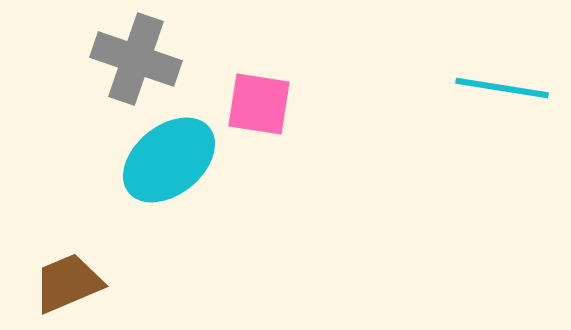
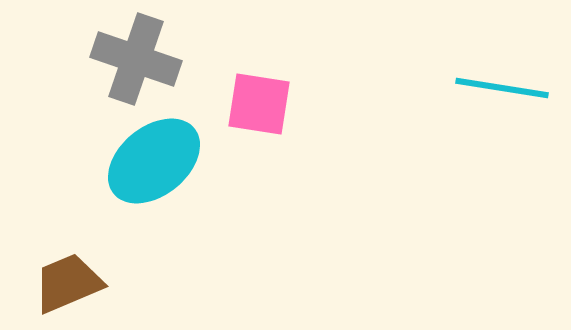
cyan ellipse: moved 15 px left, 1 px down
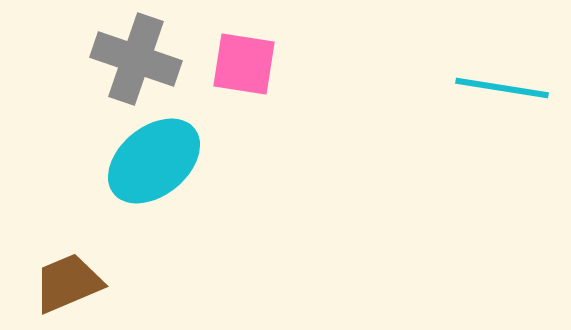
pink square: moved 15 px left, 40 px up
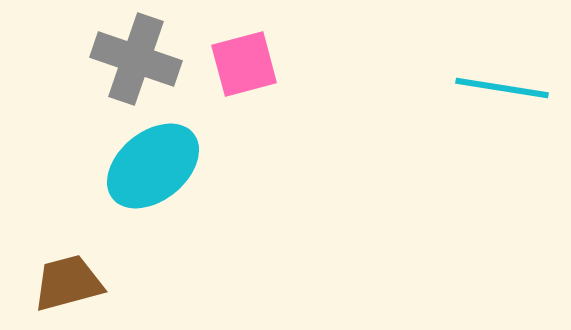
pink square: rotated 24 degrees counterclockwise
cyan ellipse: moved 1 px left, 5 px down
brown trapezoid: rotated 8 degrees clockwise
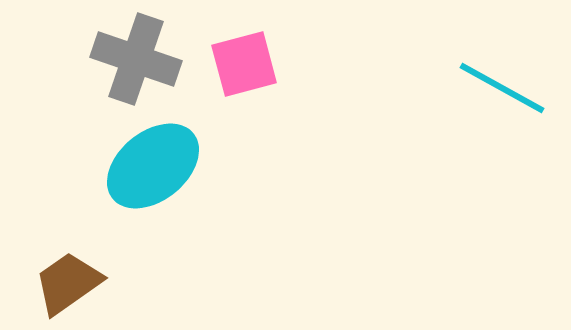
cyan line: rotated 20 degrees clockwise
brown trapezoid: rotated 20 degrees counterclockwise
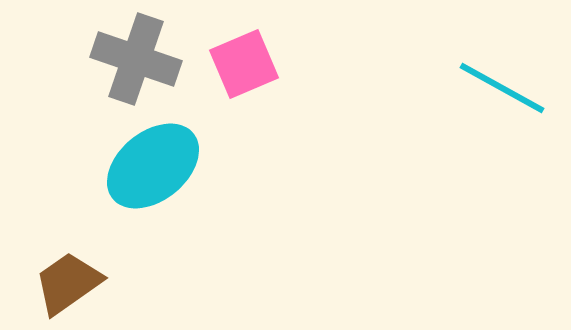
pink square: rotated 8 degrees counterclockwise
